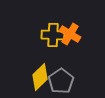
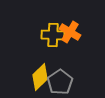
orange cross: moved 2 px up
gray pentagon: moved 1 px left, 1 px down
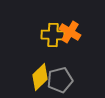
gray pentagon: moved 2 px up; rotated 20 degrees clockwise
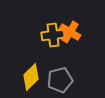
yellow cross: rotated 10 degrees counterclockwise
yellow diamond: moved 9 px left
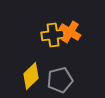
yellow diamond: moved 1 px up
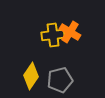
yellow diamond: rotated 12 degrees counterclockwise
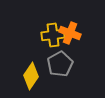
orange cross: moved 1 px down; rotated 10 degrees counterclockwise
gray pentagon: moved 16 px up; rotated 15 degrees counterclockwise
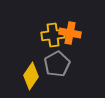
orange cross: rotated 10 degrees counterclockwise
gray pentagon: moved 3 px left
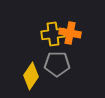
yellow cross: moved 1 px up
gray pentagon: rotated 30 degrees clockwise
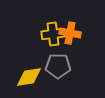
gray pentagon: moved 1 px right, 2 px down
yellow diamond: moved 2 px left, 1 px down; rotated 48 degrees clockwise
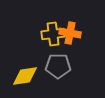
yellow diamond: moved 4 px left, 1 px up
